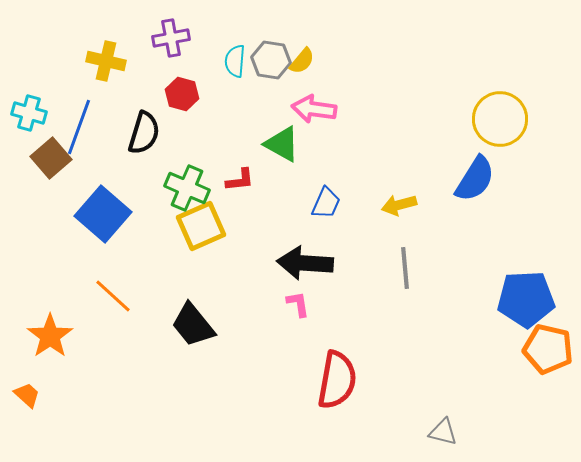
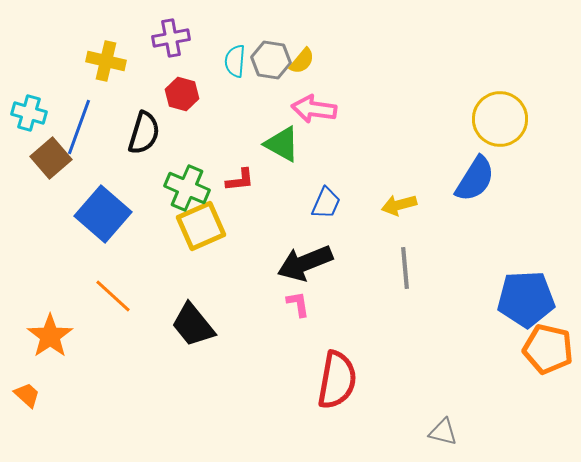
black arrow: rotated 26 degrees counterclockwise
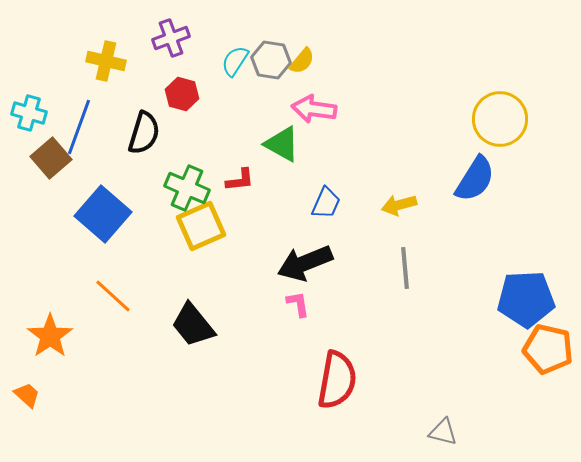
purple cross: rotated 9 degrees counterclockwise
cyan semicircle: rotated 28 degrees clockwise
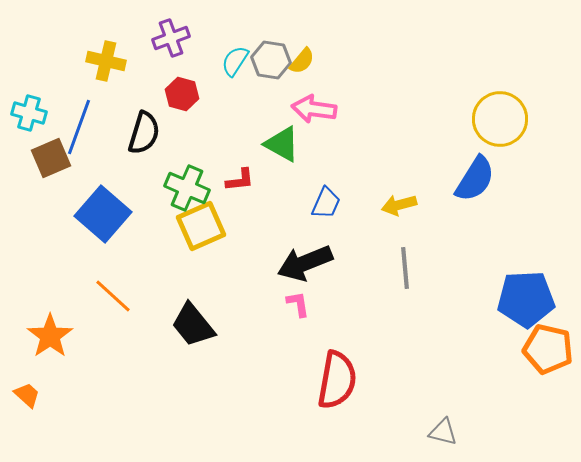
brown square: rotated 18 degrees clockwise
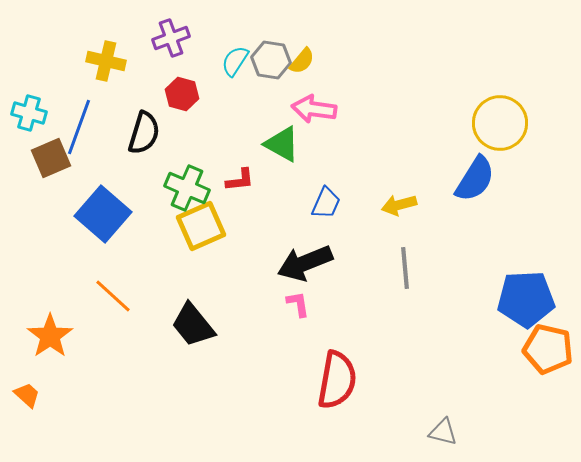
yellow circle: moved 4 px down
